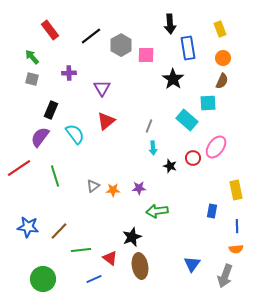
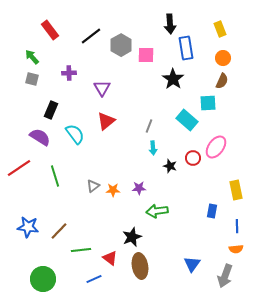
blue rectangle at (188, 48): moved 2 px left
purple semicircle at (40, 137): rotated 85 degrees clockwise
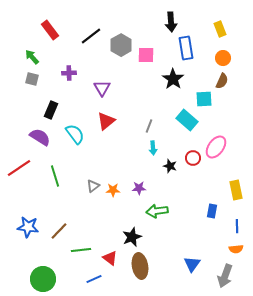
black arrow at (170, 24): moved 1 px right, 2 px up
cyan square at (208, 103): moved 4 px left, 4 px up
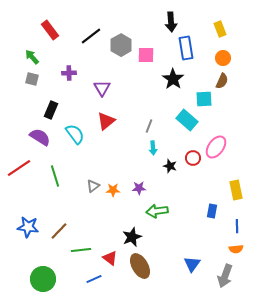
brown ellipse at (140, 266): rotated 20 degrees counterclockwise
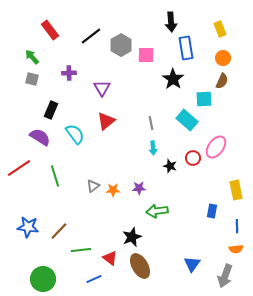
gray line at (149, 126): moved 2 px right, 3 px up; rotated 32 degrees counterclockwise
